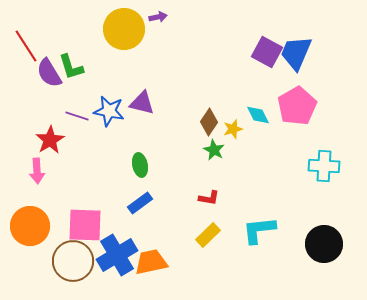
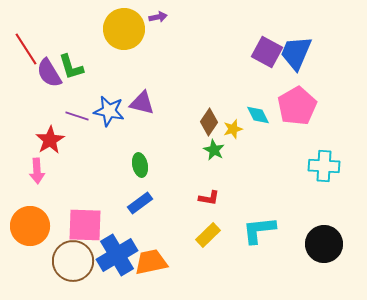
red line: moved 3 px down
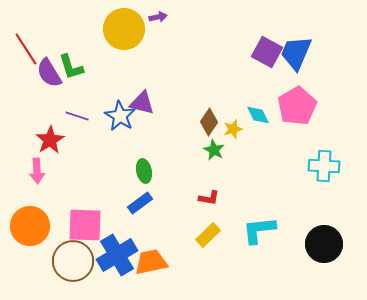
blue star: moved 11 px right, 5 px down; rotated 20 degrees clockwise
green ellipse: moved 4 px right, 6 px down
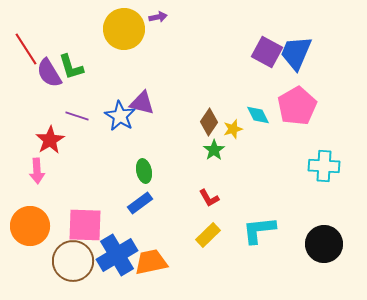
green star: rotated 10 degrees clockwise
red L-shape: rotated 50 degrees clockwise
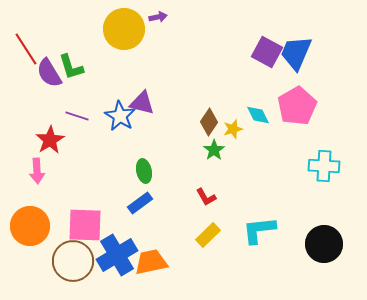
red L-shape: moved 3 px left, 1 px up
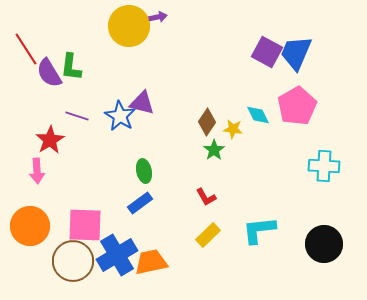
yellow circle: moved 5 px right, 3 px up
green L-shape: rotated 24 degrees clockwise
brown diamond: moved 2 px left
yellow star: rotated 24 degrees clockwise
